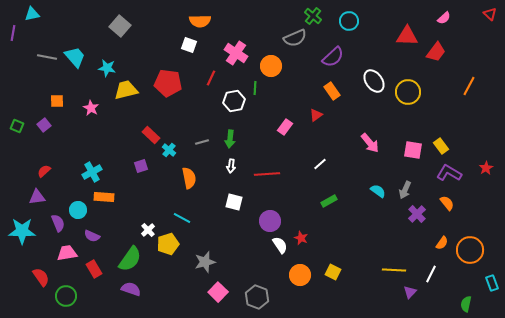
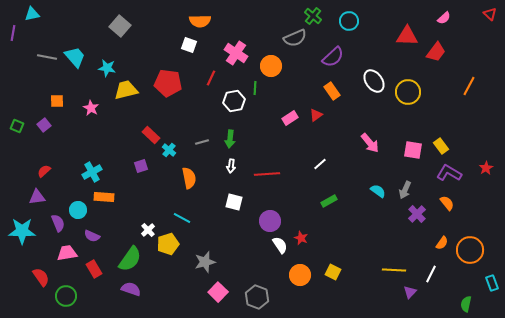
pink rectangle at (285, 127): moved 5 px right, 9 px up; rotated 21 degrees clockwise
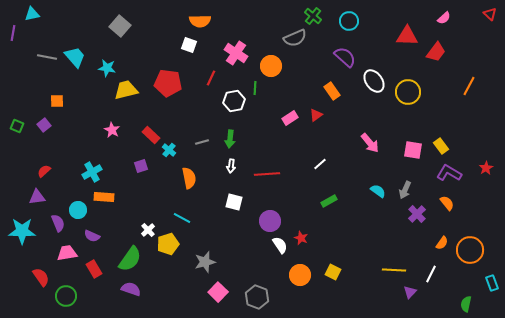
purple semicircle at (333, 57): moved 12 px right; rotated 95 degrees counterclockwise
pink star at (91, 108): moved 21 px right, 22 px down
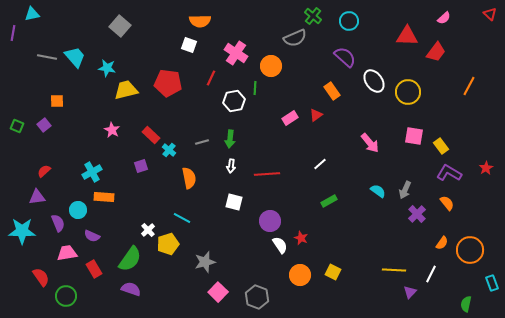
pink square at (413, 150): moved 1 px right, 14 px up
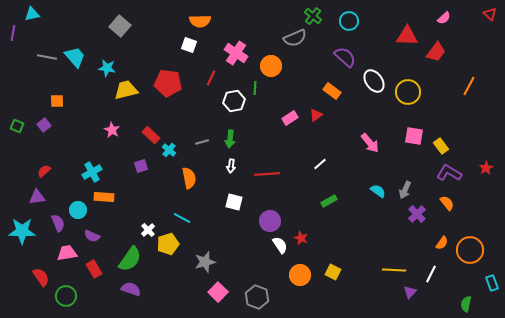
orange rectangle at (332, 91): rotated 18 degrees counterclockwise
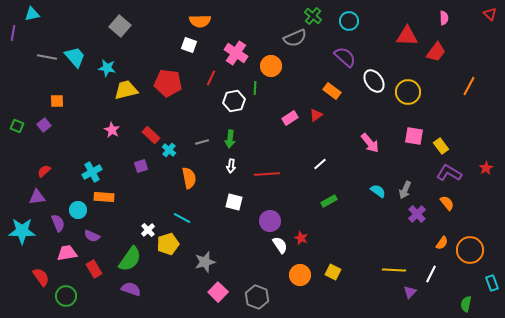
pink semicircle at (444, 18): rotated 48 degrees counterclockwise
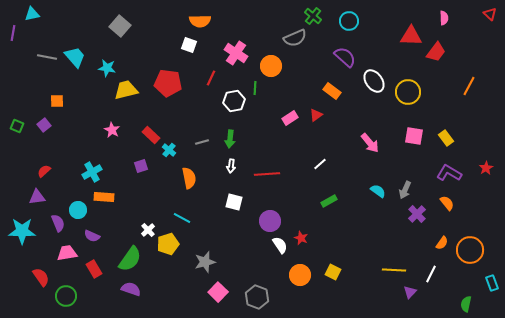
red triangle at (407, 36): moved 4 px right
yellow rectangle at (441, 146): moved 5 px right, 8 px up
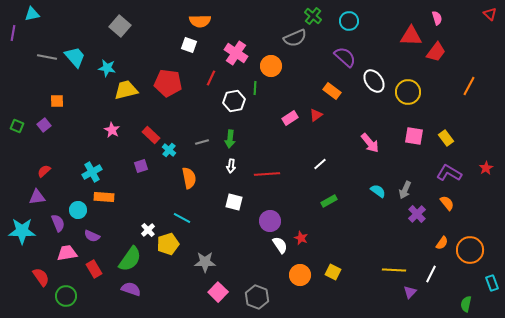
pink semicircle at (444, 18): moved 7 px left; rotated 16 degrees counterclockwise
gray star at (205, 262): rotated 15 degrees clockwise
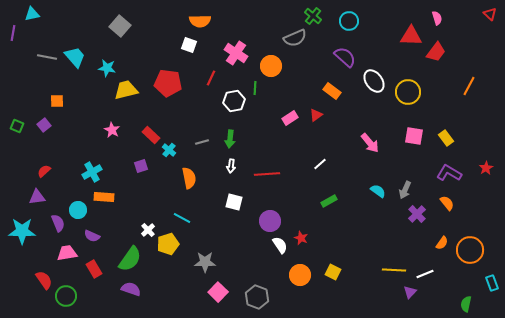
white line at (431, 274): moved 6 px left; rotated 42 degrees clockwise
red semicircle at (41, 277): moved 3 px right, 3 px down
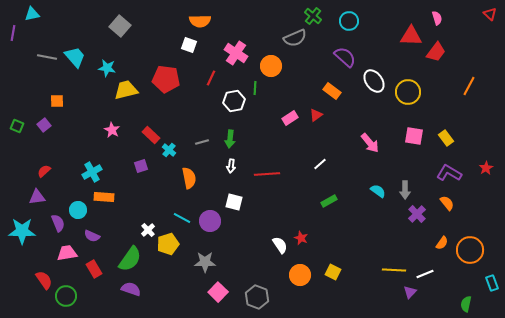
red pentagon at (168, 83): moved 2 px left, 4 px up
gray arrow at (405, 190): rotated 24 degrees counterclockwise
purple circle at (270, 221): moved 60 px left
